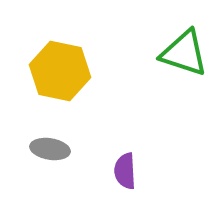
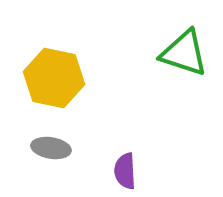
yellow hexagon: moved 6 px left, 7 px down
gray ellipse: moved 1 px right, 1 px up
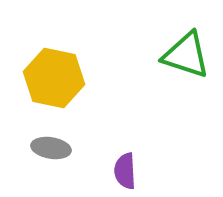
green triangle: moved 2 px right, 2 px down
